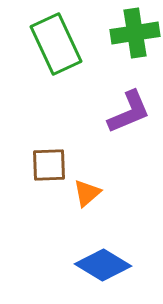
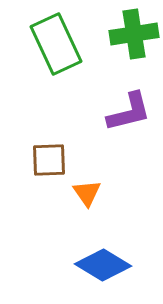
green cross: moved 1 px left, 1 px down
purple L-shape: rotated 9 degrees clockwise
brown square: moved 5 px up
orange triangle: rotated 24 degrees counterclockwise
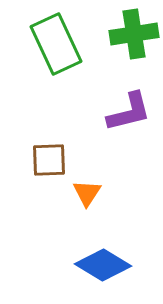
orange triangle: rotated 8 degrees clockwise
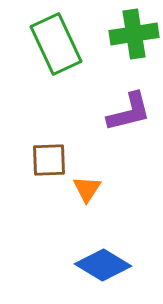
orange triangle: moved 4 px up
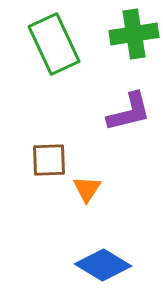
green rectangle: moved 2 px left
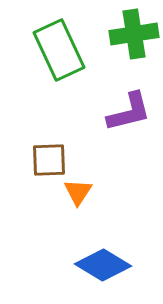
green rectangle: moved 5 px right, 6 px down
orange triangle: moved 9 px left, 3 px down
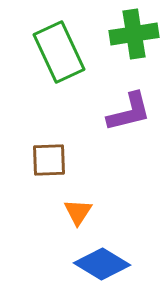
green rectangle: moved 2 px down
orange triangle: moved 20 px down
blue diamond: moved 1 px left, 1 px up
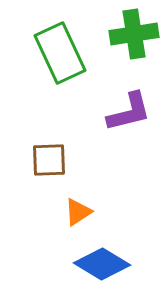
green rectangle: moved 1 px right, 1 px down
orange triangle: rotated 24 degrees clockwise
